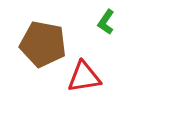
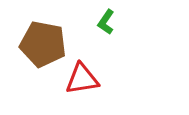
red triangle: moved 2 px left, 2 px down
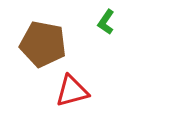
red triangle: moved 10 px left, 12 px down; rotated 6 degrees counterclockwise
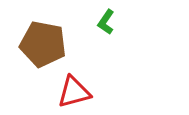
red triangle: moved 2 px right, 1 px down
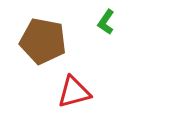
brown pentagon: moved 3 px up
